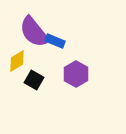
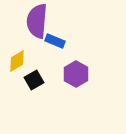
purple semicircle: moved 3 px right, 11 px up; rotated 44 degrees clockwise
black square: rotated 30 degrees clockwise
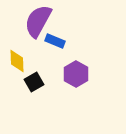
purple semicircle: moved 1 px right; rotated 24 degrees clockwise
yellow diamond: rotated 60 degrees counterclockwise
black square: moved 2 px down
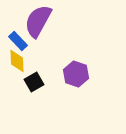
blue rectangle: moved 37 px left; rotated 24 degrees clockwise
purple hexagon: rotated 10 degrees counterclockwise
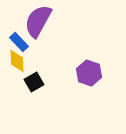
blue rectangle: moved 1 px right, 1 px down
purple hexagon: moved 13 px right, 1 px up
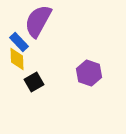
yellow diamond: moved 2 px up
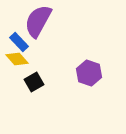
yellow diamond: rotated 40 degrees counterclockwise
